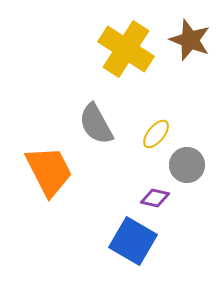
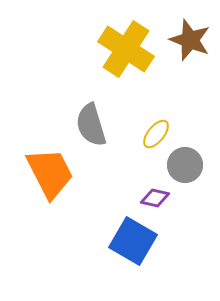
gray semicircle: moved 5 px left, 1 px down; rotated 12 degrees clockwise
gray circle: moved 2 px left
orange trapezoid: moved 1 px right, 2 px down
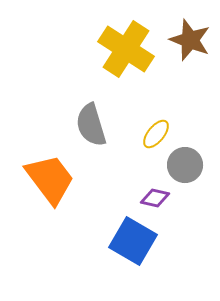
orange trapezoid: moved 6 px down; rotated 10 degrees counterclockwise
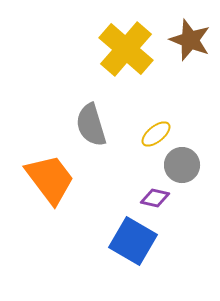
yellow cross: rotated 8 degrees clockwise
yellow ellipse: rotated 12 degrees clockwise
gray circle: moved 3 px left
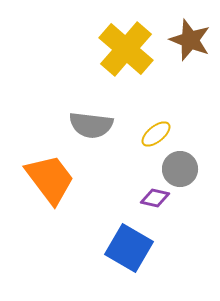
gray semicircle: rotated 66 degrees counterclockwise
gray circle: moved 2 px left, 4 px down
blue square: moved 4 px left, 7 px down
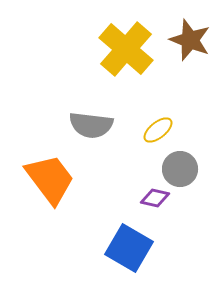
yellow ellipse: moved 2 px right, 4 px up
